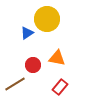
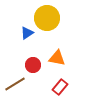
yellow circle: moved 1 px up
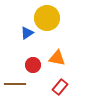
brown line: rotated 30 degrees clockwise
